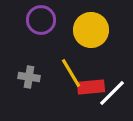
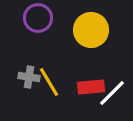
purple circle: moved 3 px left, 2 px up
yellow line: moved 22 px left, 9 px down
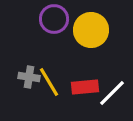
purple circle: moved 16 px right, 1 px down
red rectangle: moved 6 px left
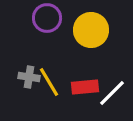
purple circle: moved 7 px left, 1 px up
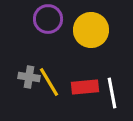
purple circle: moved 1 px right, 1 px down
white line: rotated 56 degrees counterclockwise
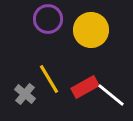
gray cross: moved 4 px left, 17 px down; rotated 30 degrees clockwise
yellow line: moved 3 px up
red rectangle: rotated 24 degrees counterclockwise
white line: moved 1 px left, 2 px down; rotated 40 degrees counterclockwise
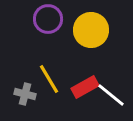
gray cross: rotated 25 degrees counterclockwise
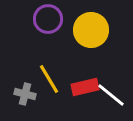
red rectangle: rotated 16 degrees clockwise
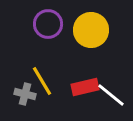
purple circle: moved 5 px down
yellow line: moved 7 px left, 2 px down
